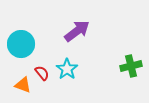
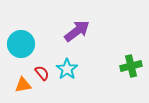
orange triangle: rotated 30 degrees counterclockwise
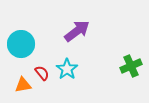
green cross: rotated 10 degrees counterclockwise
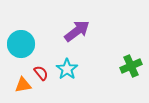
red semicircle: moved 1 px left
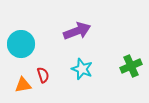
purple arrow: rotated 16 degrees clockwise
cyan star: moved 15 px right; rotated 15 degrees counterclockwise
red semicircle: moved 2 px right, 2 px down; rotated 21 degrees clockwise
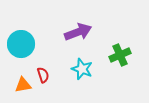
purple arrow: moved 1 px right, 1 px down
green cross: moved 11 px left, 11 px up
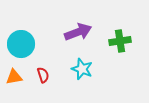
green cross: moved 14 px up; rotated 15 degrees clockwise
orange triangle: moved 9 px left, 8 px up
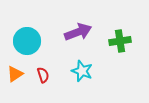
cyan circle: moved 6 px right, 3 px up
cyan star: moved 2 px down
orange triangle: moved 1 px right, 3 px up; rotated 24 degrees counterclockwise
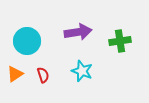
purple arrow: rotated 12 degrees clockwise
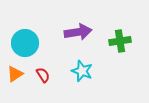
cyan circle: moved 2 px left, 2 px down
red semicircle: rotated 14 degrees counterclockwise
